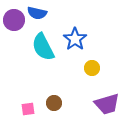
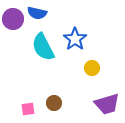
purple circle: moved 1 px left, 1 px up
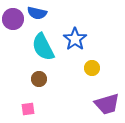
brown circle: moved 15 px left, 24 px up
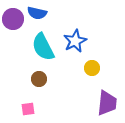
blue star: moved 2 px down; rotated 10 degrees clockwise
purple trapezoid: moved 1 px up; rotated 68 degrees counterclockwise
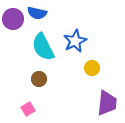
pink square: rotated 24 degrees counterclockwise
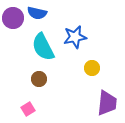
purple circle: moved 1 px up
blue star: moved 4 px up; rotated 15 degrees clockwise
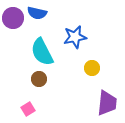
cyan semicircle: moved 1 px left, 5 px down
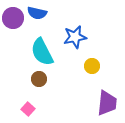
yellow circle: moved 2 px up
pink square: rotated 16 degrees counterclockwise
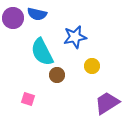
blue semicircle: moved 1 px down
brown circle: moved 18 px right, 4 px up
purple trapezoid: rotated 128 degrees counterclockwise
pink square: moved 10 px up; rotated 24 degrees counterclockwise
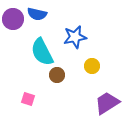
purple circle: moved 1 px down
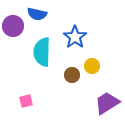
purple circle: moved 7 px down
blue star: rotated 25 degrees counterclockwise
cyan semicircle: rotated 28 degrees clockwise
brown circle: moved 15 px right
pink square: moved 2 px left, 2 px down; rotated 32 degrees counterclockwise
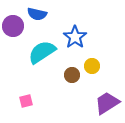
cyan semicircle: rotated 56 degrees clockwise
